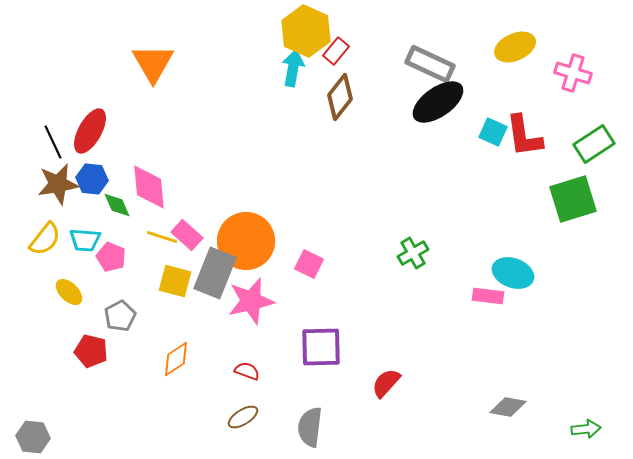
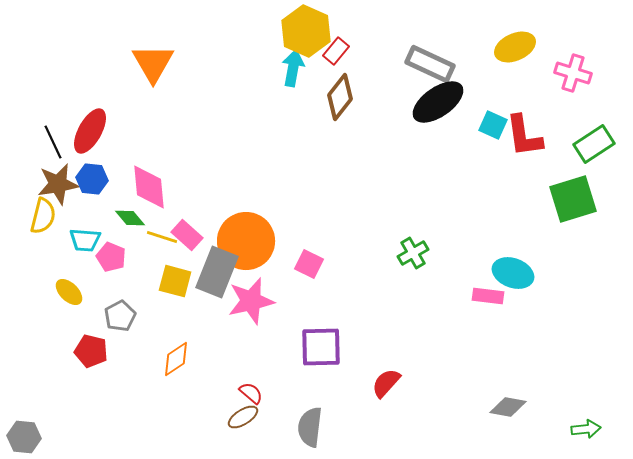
cyan square at (493, 132): moved 7 px up
green diamond at (117, 205): moved 13 px right, 13 px down; rotated 16 degrees counterclockwise
yellow semicircle at (45, 239): moved 2 px left, 23 px up; rotated 24 degrees counterclockwise
gray rectangle at (215, 273): moved 2 px right, 1 px up
red semicircle at (247, 371): moved 4 px right, 22 px down; rotated 20 degrees clockwise
gray hexagon at (33, 437): moved 9 px left
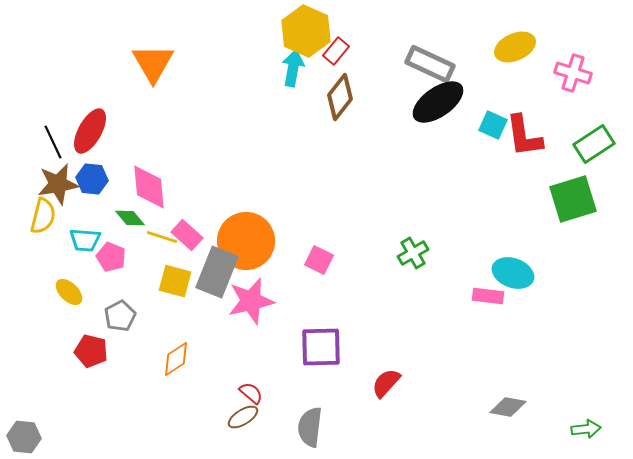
pink square at (309, 264): moved 10 px right, 4 px up
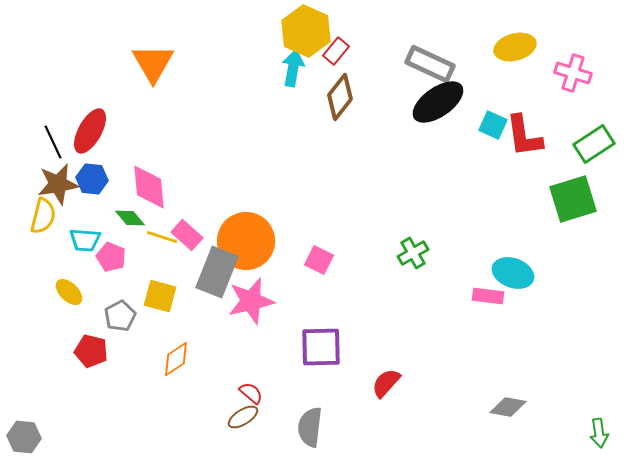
yellow ellipse at (515, 47): rotated 9 degrees clockwise
yellow square at (175, 281): moved 15 px left, 15 px down
green arrow at (586, 429): moved 13 px right, 4 px down; rotated 88 degrees clockwise
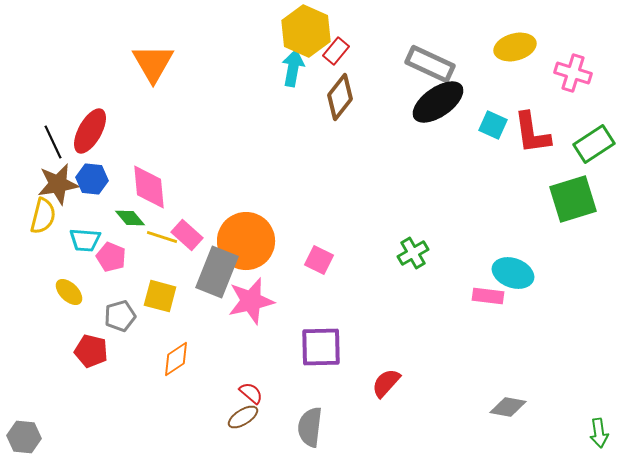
red L-shape at (524, 136): moved 8 px right, 3 px up
gray pentagon at (120, 316): rotated 12 degrees clockwise
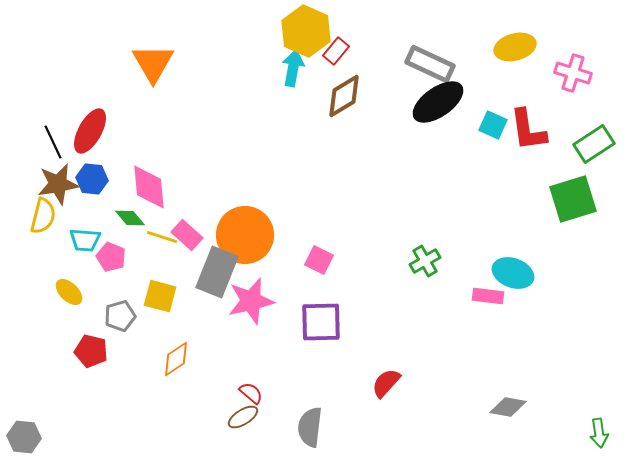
brown diamond at (340, 97): moved 4 px right, 1 px up; rotated 21 degrees clockwise
red L-shape at (532, 133): moved 4 px left, 3 px up
orange circle at (246, 241): moved 1 px left, 6 px up
green cross at (413, 253): moved 12 px right, 8 px down
purple square at (321, 347): moved 25 px up
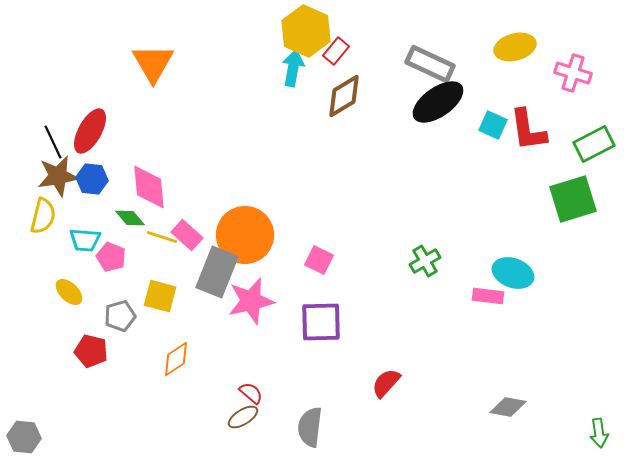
green rectangle at (594, 144): rotated 6 degrees clockwise
brown star at (58, 184): moved 8 px up
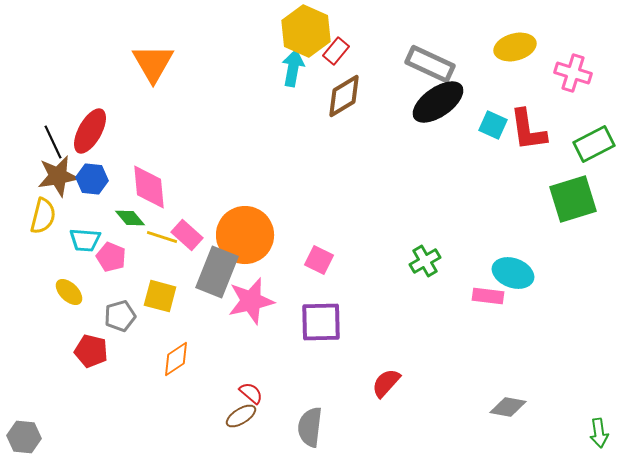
brown ellipse at (243, 417): moved 2 px left, 1 px up
